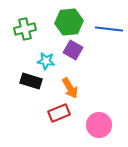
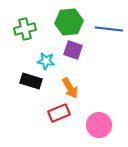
purple square: rotated 12 degrees counterclockwise
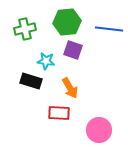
green hexagon: moved 2 px left
red rectangle: rotated 25 degrees clockwise
pink circle: moved 5 px down
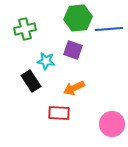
green hexagon: moved 11 px right, 4 px up
blue line: rotated 12 degrees counterclockwise
black rectangle: rotated 40 degrees clockwise
orange arrow: moved 4 px right; rotated 95 degrees clockwise
pink circle: moved 13 px right, 6 px up
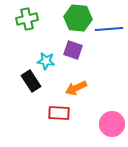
green hexagon: rotated 12 degrees clockwise
green cross: moved 2 px right, 10 px up
orange arrow: moved 2 px right
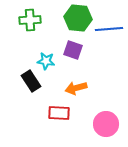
green cross: moved 3 px right, 1 px down; rotated 10 degrees clockwise
orange arrow: rotated 10 degrees clockwise
pink circle: moved 6 px left
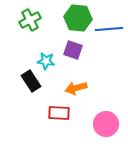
green cross: rotated 25 degrees counterclockwise
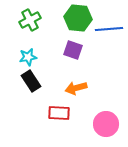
cyan star: moved 18 px left, 4 px up; rotated 18 degrees counterclockwise
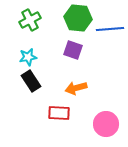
blue line: moved 1 px right
